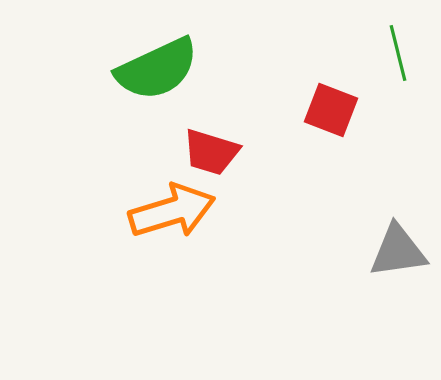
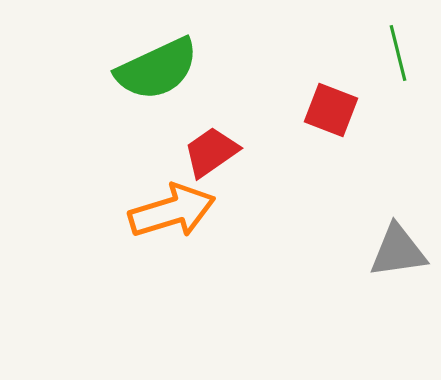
red trapezoid: rotated 128 degrees clockwise
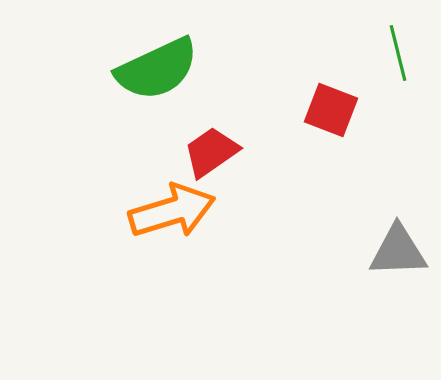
gray triangle: rotated 6 degrees clockwise
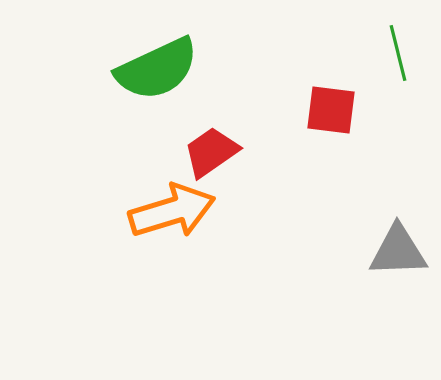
red square: rotated 14 degrees counterclockwise
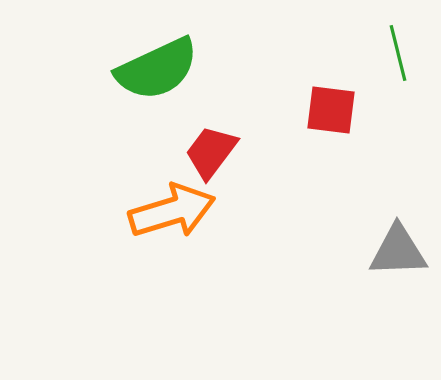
red trapezoid: rotated 18 degrees counterclockwise
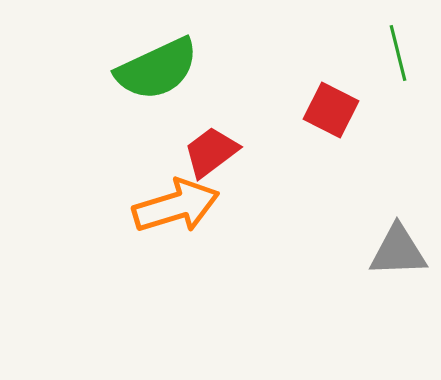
red square: rotated 20 degrees clockwise
red trapezoid: rotated 16 degrees clockwise
orange arrow: moved 4 px right, 5 px up
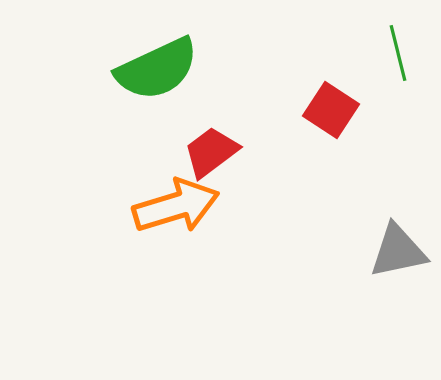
red square: rotated 6 degrees clockwise
gray triangle: rotated 10 degrees counterclockwise
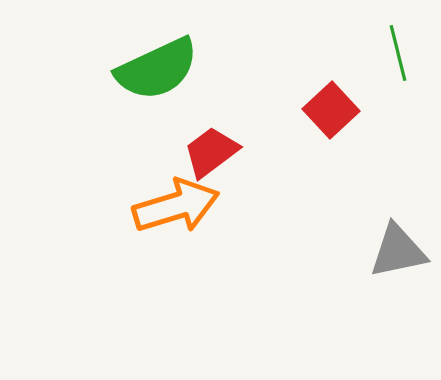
red square: rotated 14 degrees clockwise
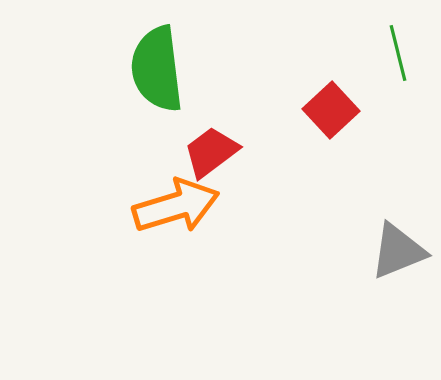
green semicircle: rotated 108 degrees clockwise
gray triangle: rotated 10 degrees counterclockwise
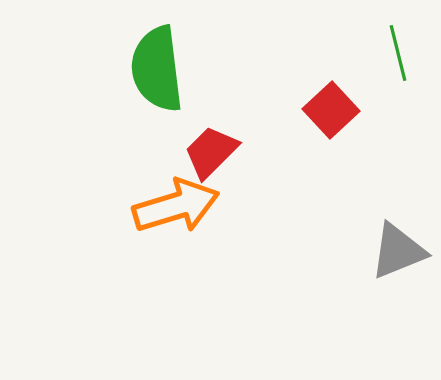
red trapezoid: rotated 8 degrees counterclockwise
